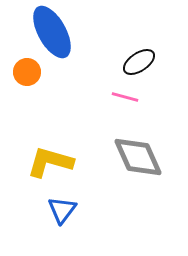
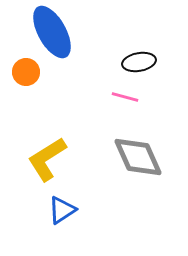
black ellipse: rotated 24 degrees clockwise
orange circle: moved 1 px left
yellow L-shape: moved 3 px left, 3 px up; rotated 48 degrees counterclockwise
blue triangle: rotated 20 degrees clockwise
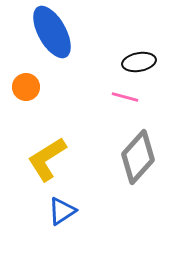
orange circle: moved 15 px down
gray diamond: rotated 66 degrees clockwise
blue triangle: moved 1 px down
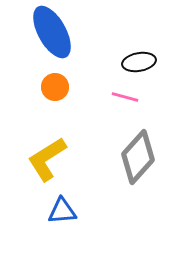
orange circle: moved 29 px right
blue triangle: rotated 28 degrees clockwise
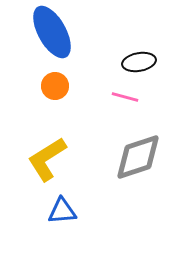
orange circle: moved 1 px up
gray diamond: rotated 30 degrees clockwise
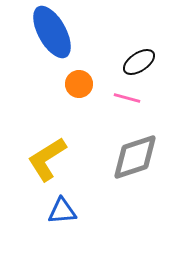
black ellipse: rotated 24 degrees counterclockwise
orange circle: moved 24 px right, 2 px up
pink line: moved 2 px right, 1 px down
gray diamond: moved 3 px left
